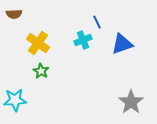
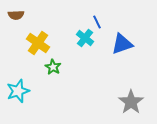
brown semicircle: moved 2 px right, 1 px down
cyan cross: moved 2 px right, 2 px up; rotated 30 degrees counterclockwise
green star: moved 12 px right, 4 px up
cyan star: moved 3 px right, 9 px up; rotated 15 degrees counterclockwise
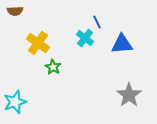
brown semicircle: moved 1 px left, 4 px up
blue triangle: rotated 15 degrees clockwise
cyan star: moved 3 px left, 11 px down
gray star: moved 2 px left, 7 px up
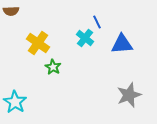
brown semicircle: moved 4 px left
gray star: rotated 15 degrees clockwise
cyan star: rotated 20 degrees counterclockwise
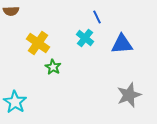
blue line: moved 5 px up
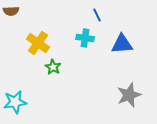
blue line: moved 2 px up
cyan cross: rotated 30 degrees counterclockwise
cyan star: rotated 30 degrees clockwise
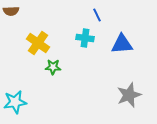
green star: rotated 28 degrees counterclockwise
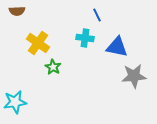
brown semicircle: moved 6 px right
blue triangle: moved 5 px left, 3 px down; rotated 15 degrees clockwise
green star: rotated 28 degrees clockwise
gray star: moved 5 px right, 19 px up; rotated 15 degrees clockwise
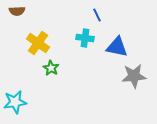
green star: moved 2 px left, 1 px down
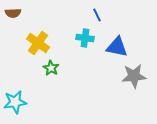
brown semicircle: moved 4 px left, 2 px down
